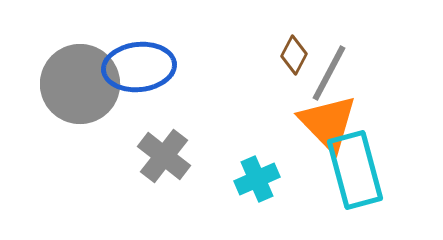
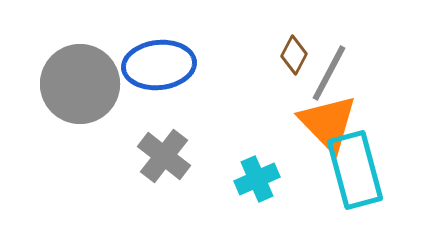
blue ellipse: moved 20 px right, 2 px up
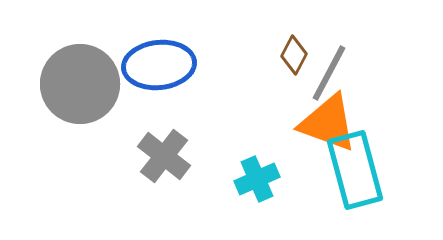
orange triangle: rotated 26 degrees counterclockwise
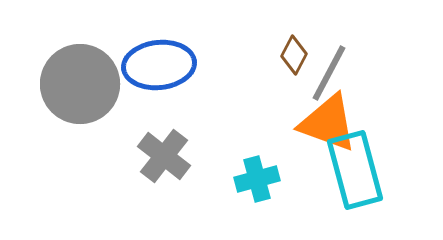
cyan cross: rotated 9 degrees clockwise
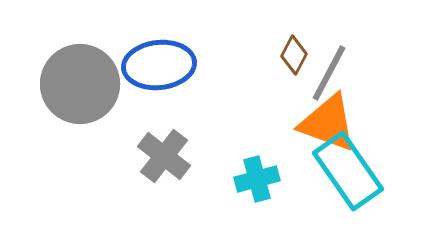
cyan rectangle: moved 7 px left, 1 px down; rotated 20 degrees counterclockwise
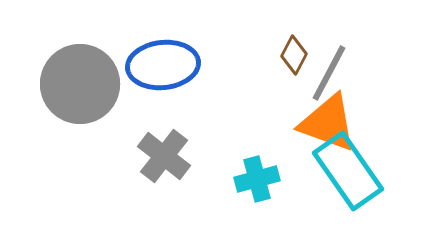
blue ellipse: moved 4 px right
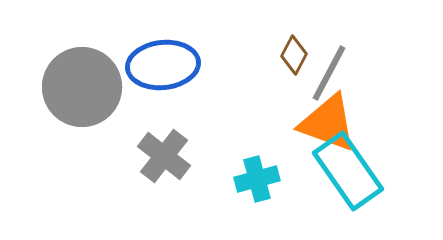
gray circle: moved 2 px right, 3 px down
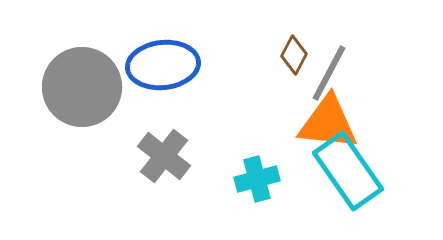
orange triangle: rotated 14 degrees counterclockwise
